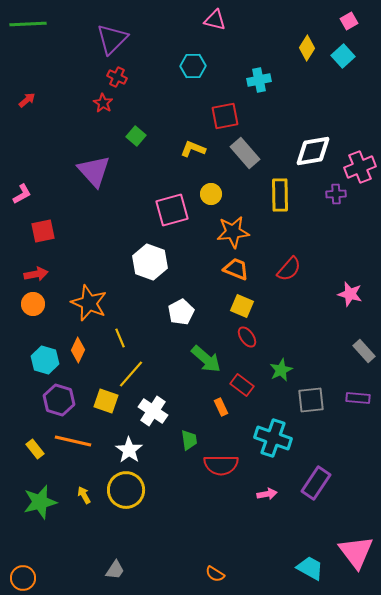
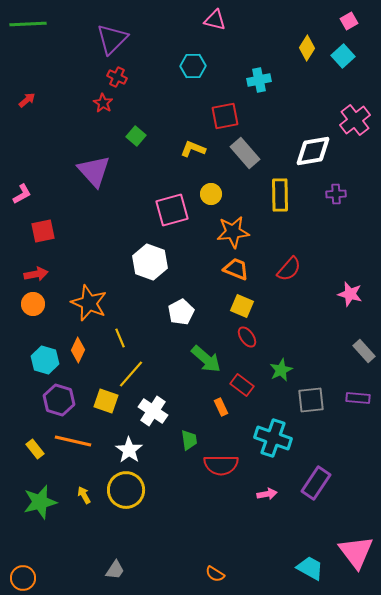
pink cross at (360, 167): moved 5 px left, 47 px up; rotated 16 degrees counterclockwise
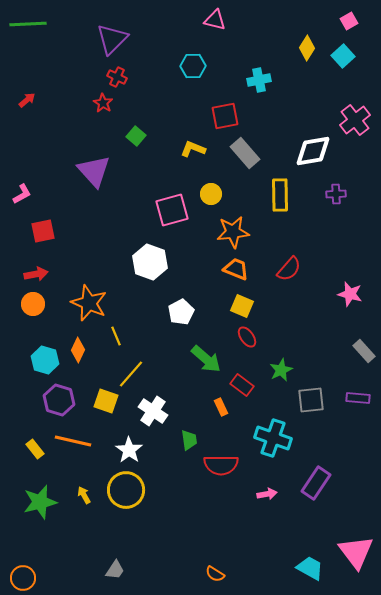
yellow line at (120, 338): moved 4 px left, 2 px up
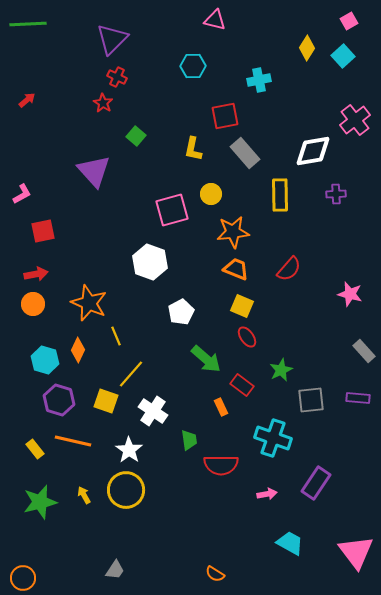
yellow L-shape at (193, 149): rotated 100 degrees counterclockwise
cyan trapezoid at (310, 568): moved 20 px left, 25 px up
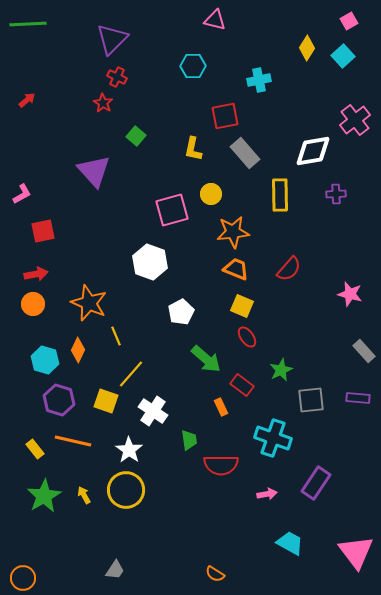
green star at (40, 502): moved 4 px right, 6 px up; rotated 16 degrees counterclockwise
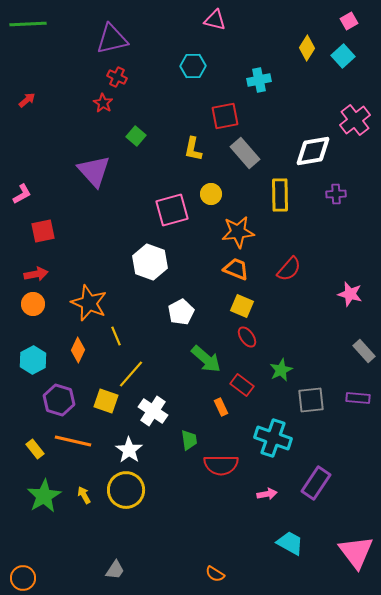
purple triangle at (112, 39): rotated 32 degrees clockwise
orange star at (233, 232): moved 5 px right
cyan hexagon at (45, 360): moved 12 px left; rotated 16 degrees clockwise
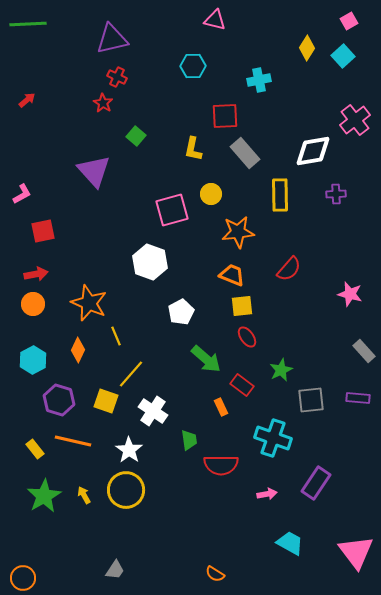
red square at (225, 116): rotated 8 degrees clockwise
orange trapezoid at (236, 269): moved 4 px left, 6 px down
yellow square at (242, 306): rotated 30 degrees counterclockwise
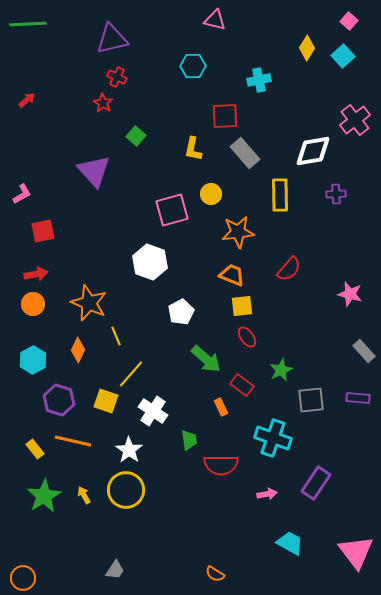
pink square at (349, 21): rotated 18 degrees counterclockwise
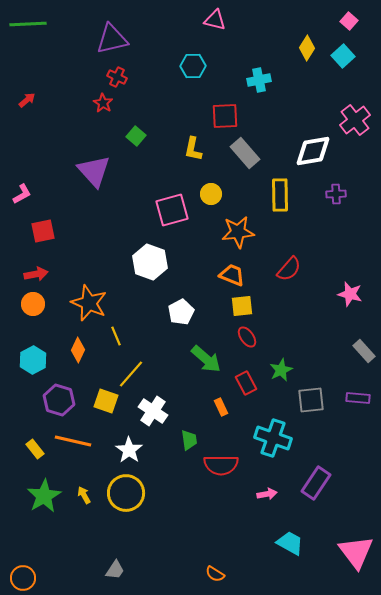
red rectangle at (242, 385): moved 4 px right, 2 px up; rotated 25 degrees clockwise
yellow circle at (126, 490): moved 3 px down
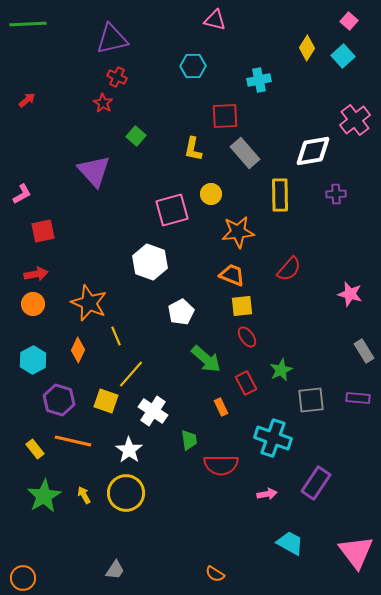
gray rectangle at (364, 351): rotated 10 degrees clockwise
